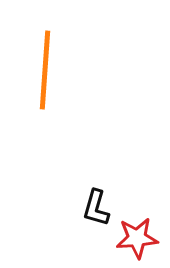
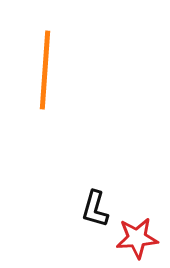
black L-shape: moved 1 px left, 1 px down
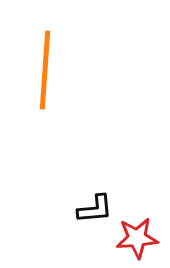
black L-shape: rotated 111 degrees counterclockwise
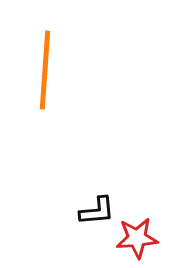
black L-shape: moved 2 px right, 2 px down
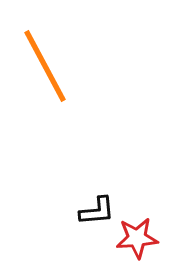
orange line: moved 4 px up; rotated 32 degrees counterclockwise
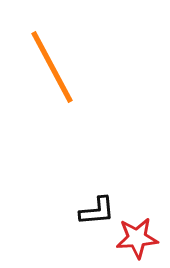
orange line: moved 7 px right, 1 px down
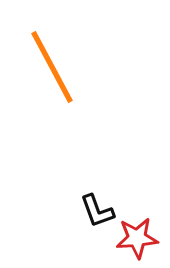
black L-shape: rotated 75 degrees clockwise
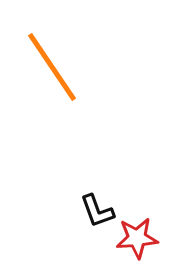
orange line: rotated 6 degrees counterclockwise
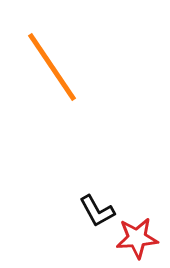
black L-shape: rotated 9 degrees counterclockwise
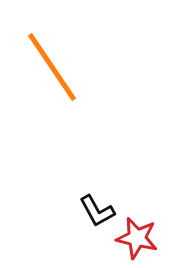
red star: rotated 18 degrees clockwise
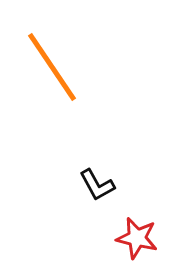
black L-shape: moved 26 px up
